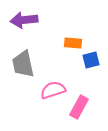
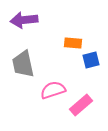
pink rectangle: moved 2 px right, 2 px up; rotated 20 degrees clockwise
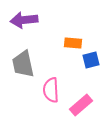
pink semicircle: moved 2 px left; rotated 75 degrees counterclockwise
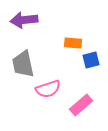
pink semicircle: moved 3 px left, 1 px up; rotated 105 degrees counterclockwise
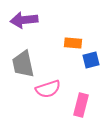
pink rectangle: rotated 35 degrees counterclockwise
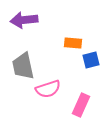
gray trapezoid: moved 2 px down
pink rectangle: rotated 10 degrees clockwise
